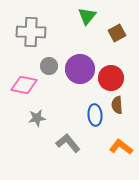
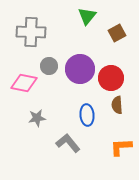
pink diamond: moved 2 px up
blue ellipse: moved 8 px left
orange L-shape: rotated 40 degrees counterclockwise
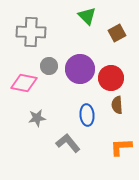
green triangle: rotated 24 degrees counterclockwise
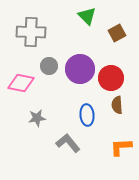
pink diamond: moved 3 px left
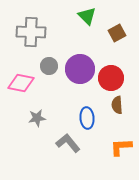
blue ellipse: moved 3 px down
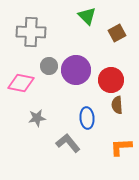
purple circle: moved 4 px left, 1 px down
red circle: moved 2 px down
